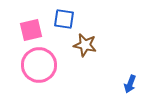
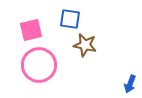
blue square: moved 6 px right
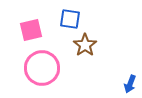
brown star: rotated 25 degrees clockwise
pink circle: moved 3 px right, 3 px down
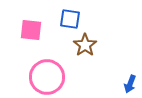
pink square: rotated 20 degrees clockwise
pink circle: moved 5 px right, 9 px down
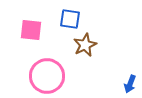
brown star: rotated 10 degrees clockwise
pink circle: moved 1 px up
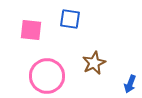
brown star: moved 9 px right, 18 px down
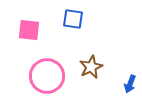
blue square: moved 3 px right
pink square: moved 2 px left
brown star: moved 3 px left, 4 px down
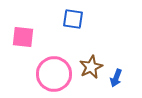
pink square: moved 6 px left, 7 px down
pink circle: moved 7 px right, 2 px up
blue arrow: moved 14 px left, 6 px up
